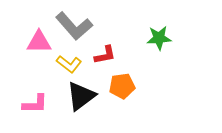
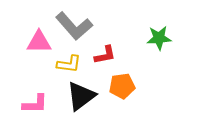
yellow L-shape: rotated 30 degrees counterclockwise
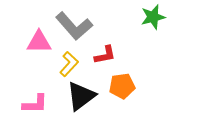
green star: moved 6 px left, 21 px up; rotated 10 degrees counterclockwise
yellow L-shape: rotated 55 degrees counterclockwise
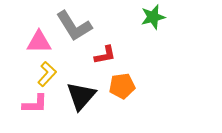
gray L-shape: rotated 9 degrees clockwise
yellow L-shape: moved 22 px left, 10 px down
black triangle: rotated 12 degrees counterclockwise
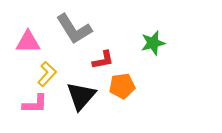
green star: moved 26 px down
gray L-shape: moved 3 px down
pink triangle: moved 11 px left
red L-shape: moved 2 px left, 5 px down
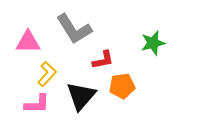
pink L-shape: moved 2 px right
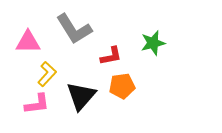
red L-shape: moved 8 px right, 4 px up
pink L-shape: rotated 8 degrees counterclockwise
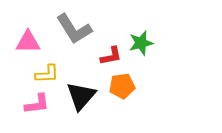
green star: moved 12 px left
yellow L-shape: rotated 45 degrees clockwise
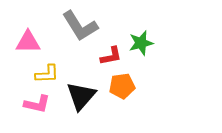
gray L-shape: moved 6 px right, 3 px up
pink L-shape: rotated 20 degrees clockwise
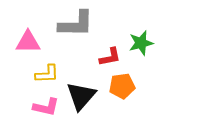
gray L-shape: moved 4 px left, 2 px up; rotated 57 degrees counterclockwise
red L-shape: moved 1 px left, 1 px down
pink L-shape: moved 9 px right, 3 px down
